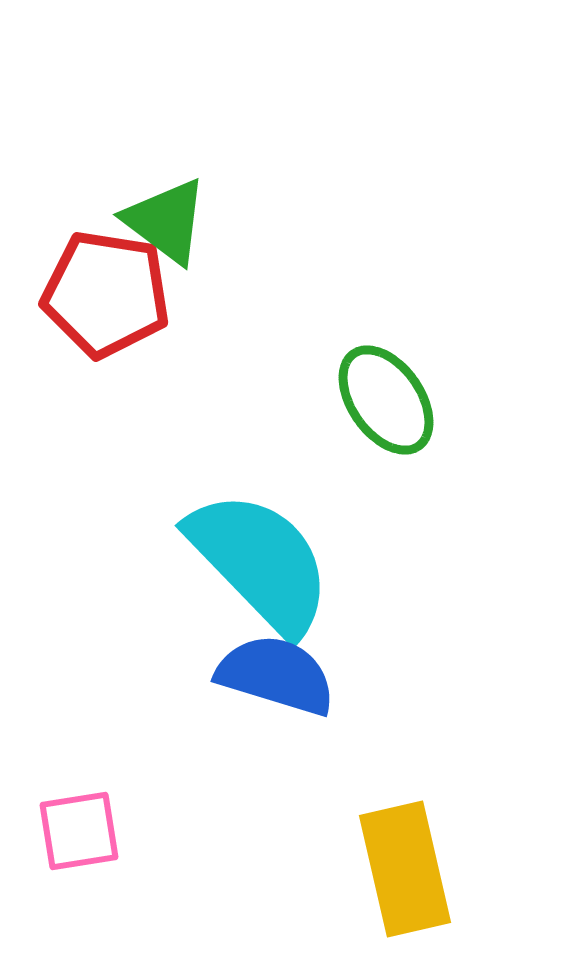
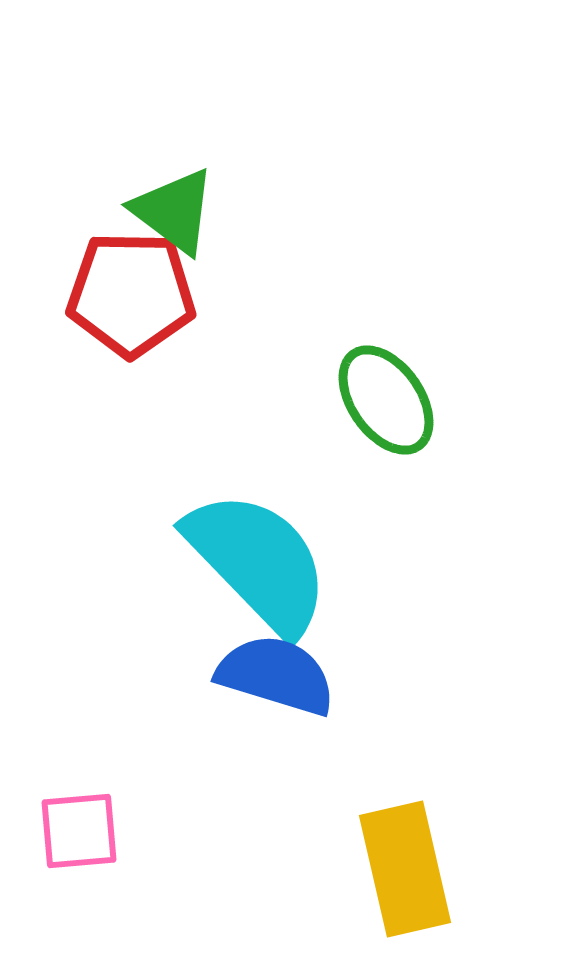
green triangle: moved 8 px right, 10 px up
red pentagon: moved 25 px right; rotated 8 degrees counterclockwise
cyan semicircle: moved 2 px left
pink square: rotated 4 degrees clockwise
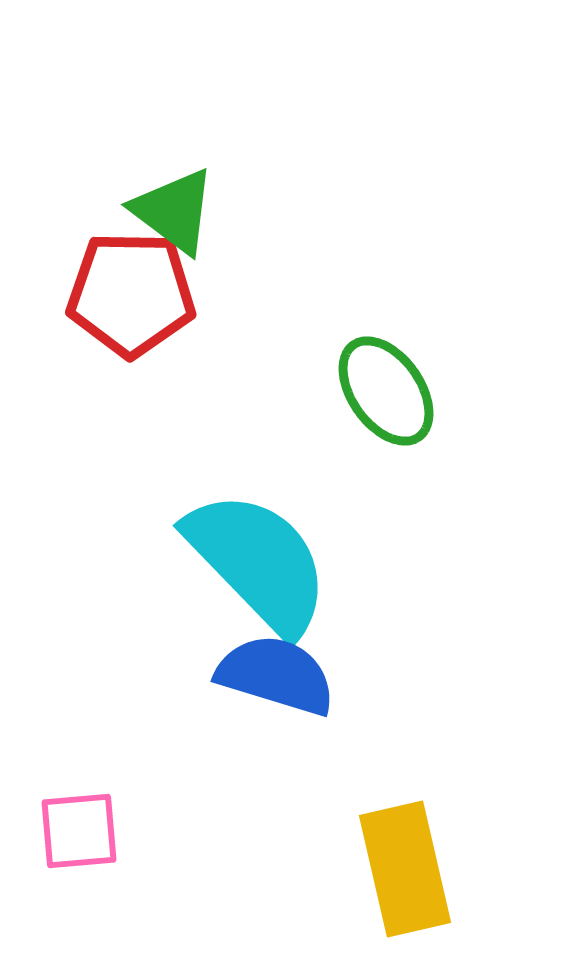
green ellipse: moved 9 px up
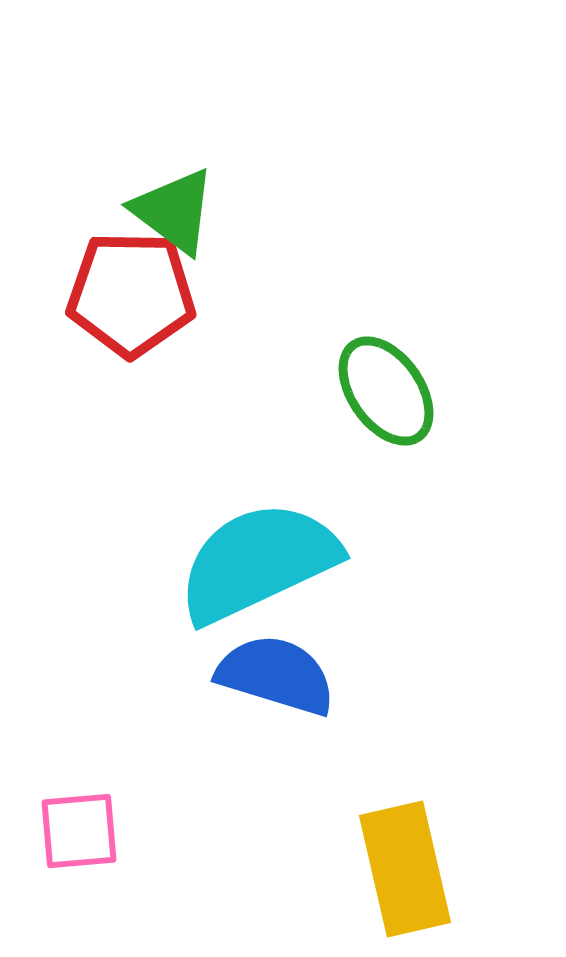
cyan semicircle: rotated 71 degrees counterclockwise
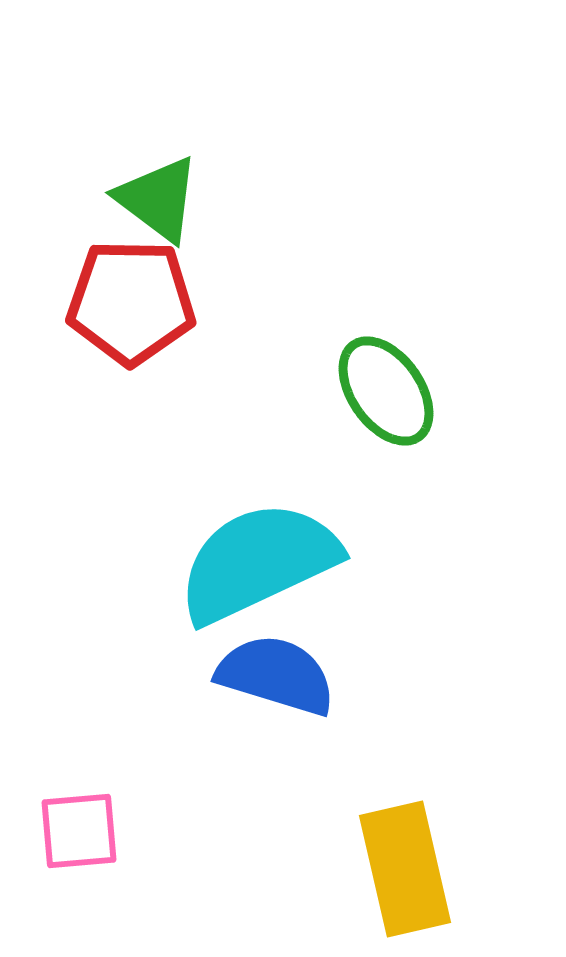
green triangle: moved 16 px left, 12 px up
red pentagon: moved 8 px down
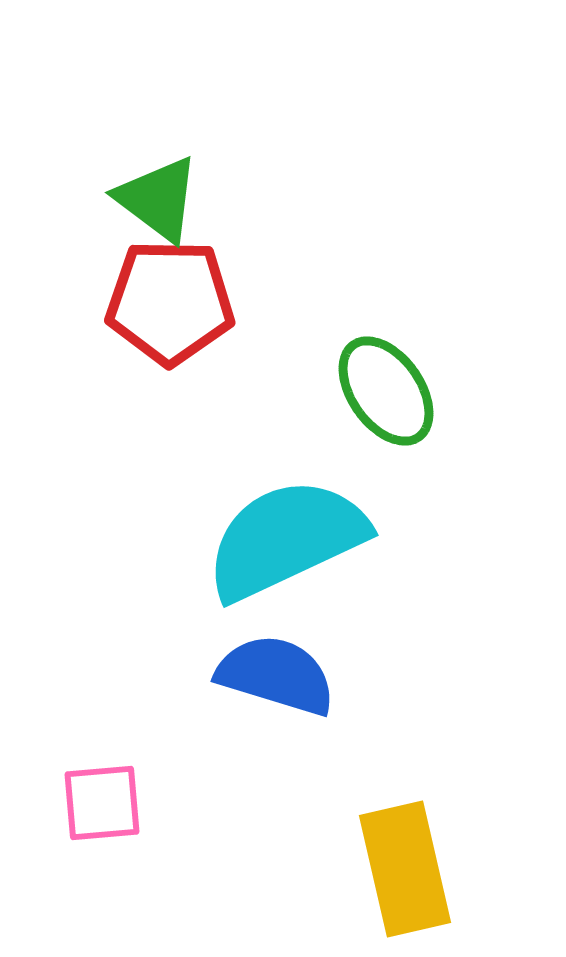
red pentagon: moved 39 px right
cyan semicircle: moved 28 px right, 23 px up
pink square: moved 23 px right, 28 px up
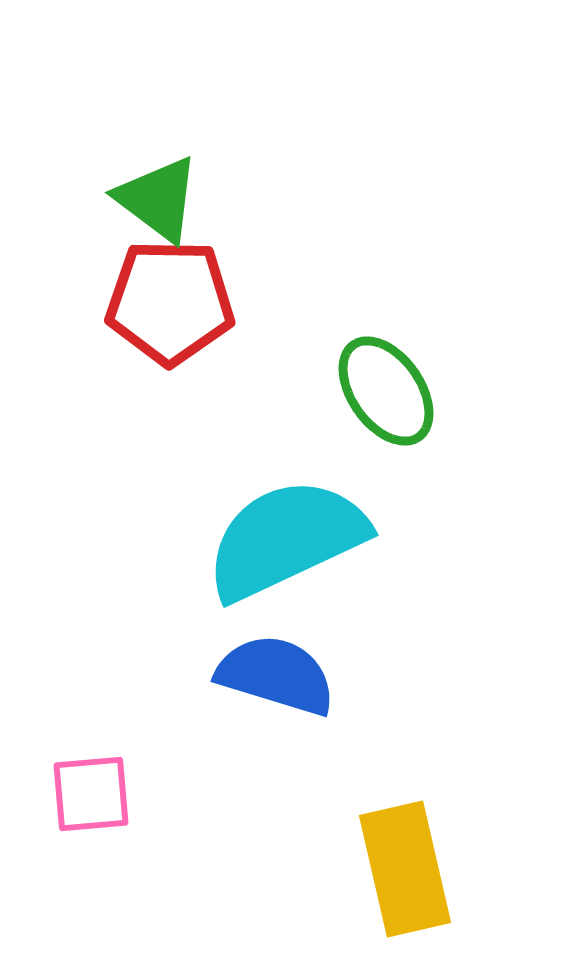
pink square: moved 11 px left, 9 px up
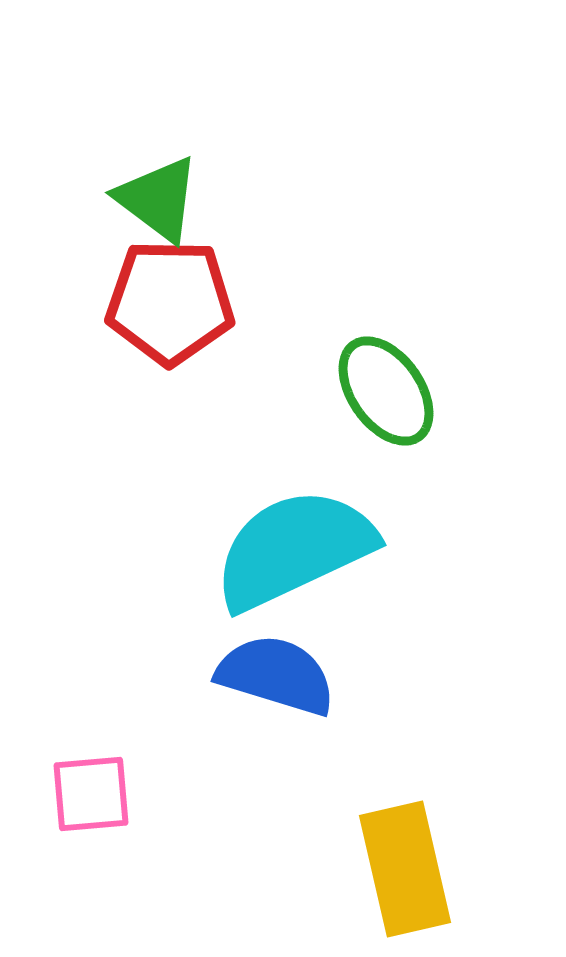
cyan semicircle: moved 8 px right, 10 px down
